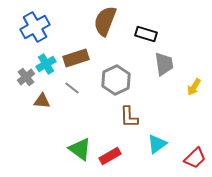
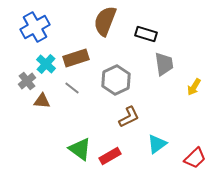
cyan cross: rotated 18 degrees counterclockwise
gray cross: moved 1 px right, 4 px down
brown L-shape: rotated 115 degrees counterclockwise
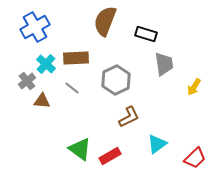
brown rectangle: rotated 15 degrees clockwise
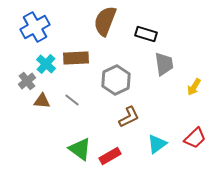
gray line: moved 12 px down
red trapezoid: moved 20 px up
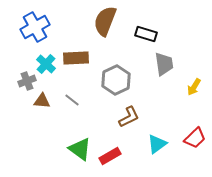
gray cross: rotated 18 degrees clockwise
